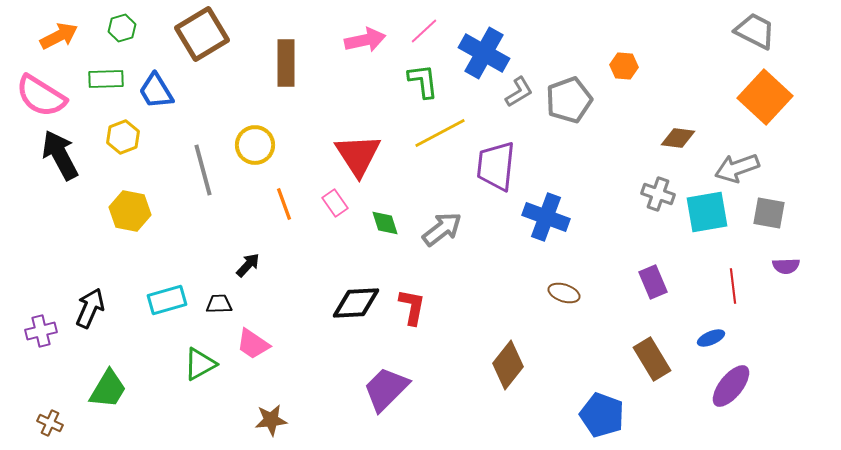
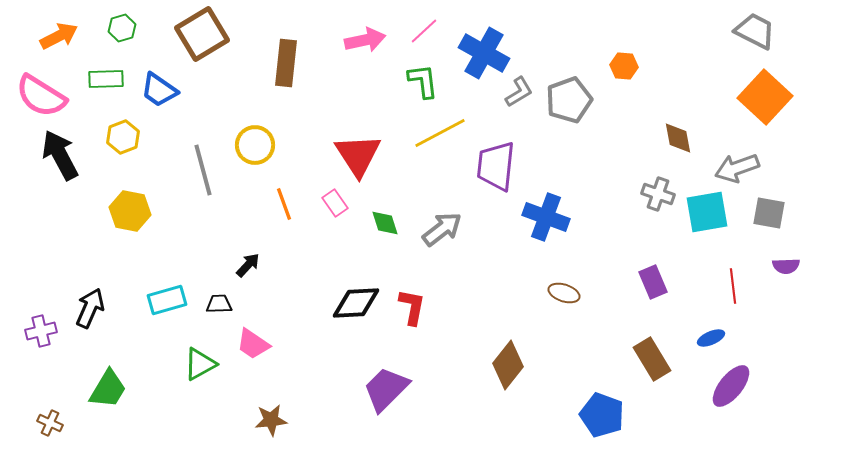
brown rectangle at (286, 63): rotated 6 degrees clockwise
blue trapezoid at (156, 91): moved 3 px right, 1 px up; rotated 24 degrees counterclockwise
brown diamond at (678, 138): rotated 72 degrees clockwise
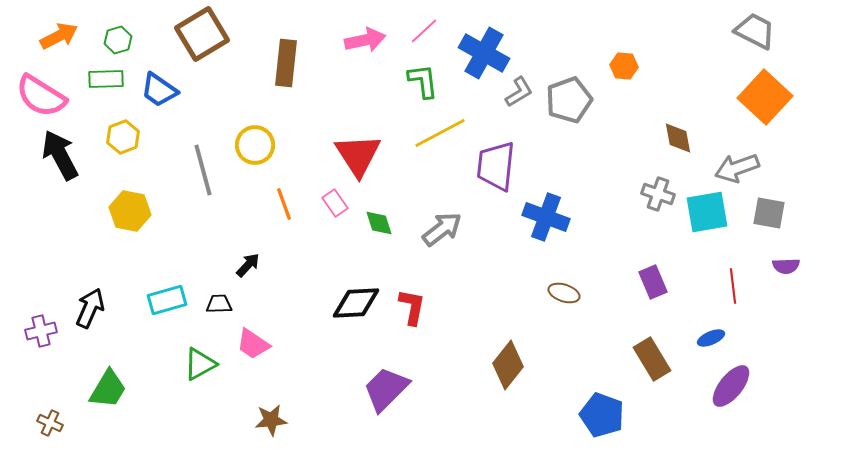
green hexagon at (122, 28): moved 4 px left, 12 px down
green diamond at (385, 223): moved 6 px left
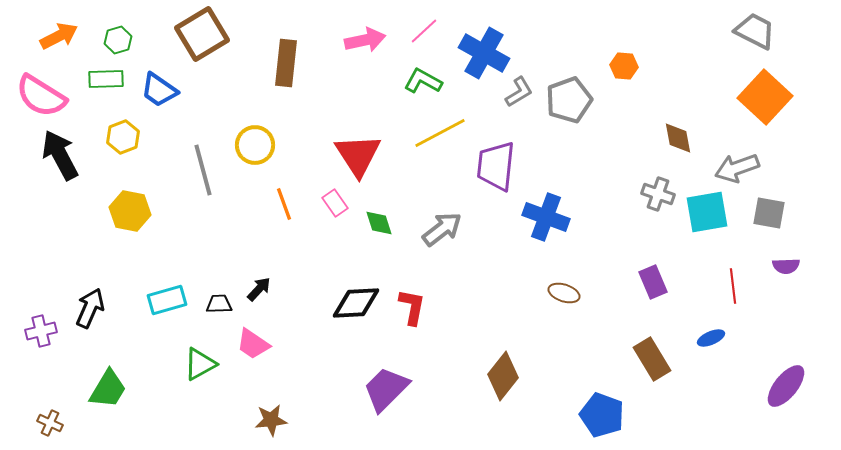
green L-shape at (423, 81): rotated 54 degrees counterclockwise
black arrow at (248, 265): moved 11 px right, 24 px down
brown diamond at (508, 365): moved 5 px left, 11 px down
purple ellipse at (731, 386): moved 55 px right
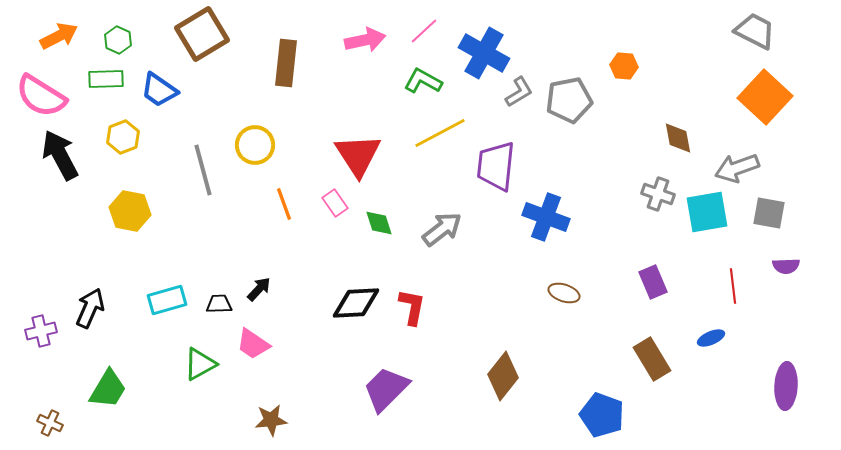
green hexagon at (118, 40): rotated 20 degrees counterclockwise
gray pentagon at (569, 100): rotated 9 degrees clockwise
purple ellipse at (786, 386): rotated 36 degrees counterclockwise
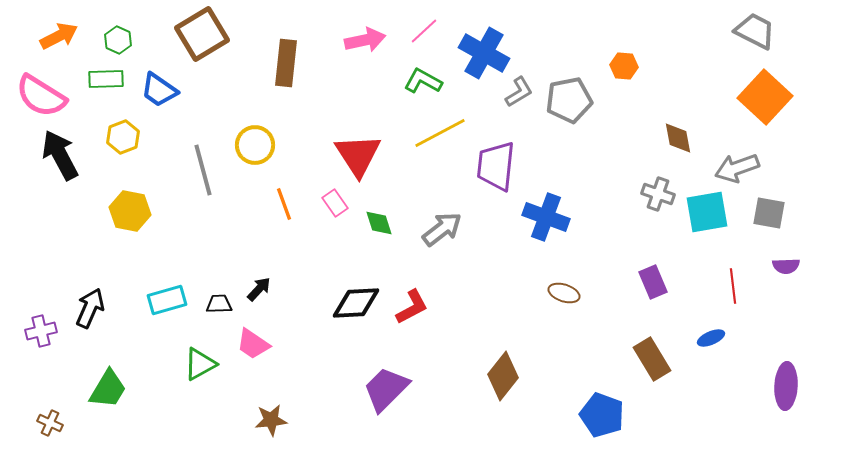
red L-shape at (412, 307): rotated 51 degrees clockwise
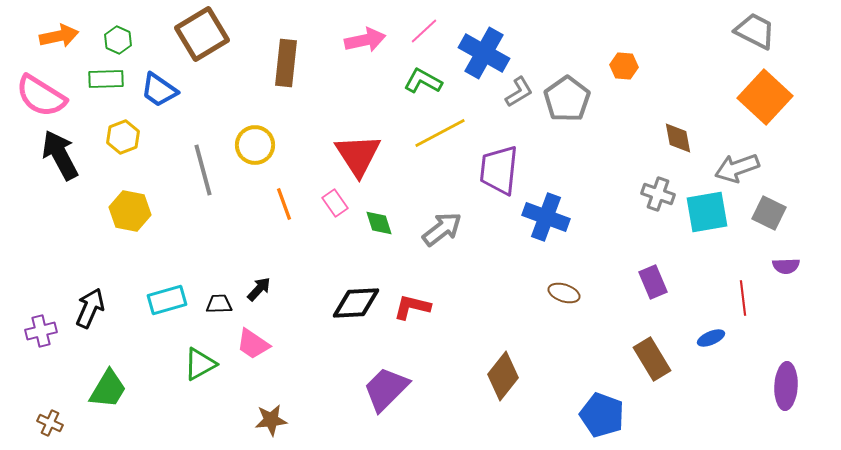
orange arrow at (59, 36): rotated 15 degrees clockwise
gray pentagon at (569, 100): moved 2 px left, 1 px up; rotated 24 degrees counterclockwise
purple trapezoid at (496, 166): moved 3 px right, 4 px down
gray square at (769, 213): rotated 16 degrees clockwise
red line at (733, 286): moved 10 px right, 12 px down
red L-shape at (412, 307): rotated 138 degrees counterclockwise
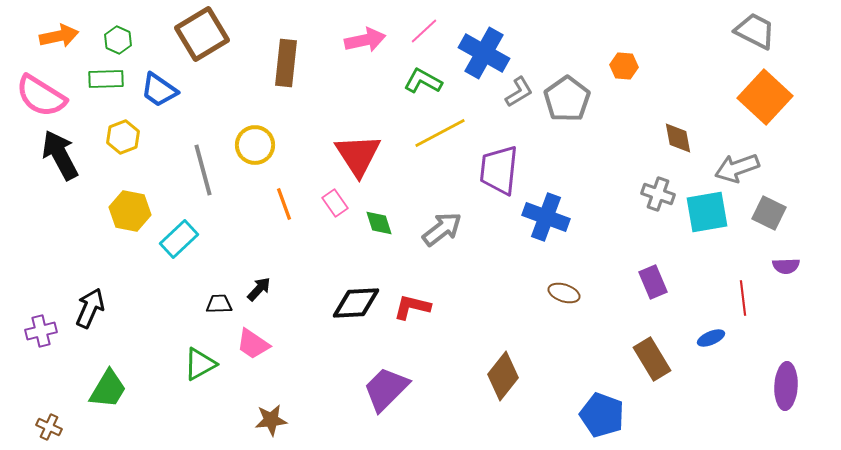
cyan rectangle at (167, 300): moved 12 px right, 61 px up; rotated 27 degrees counterclockwise
brown cross at (50, 423): moved 1 px left, 4 px down
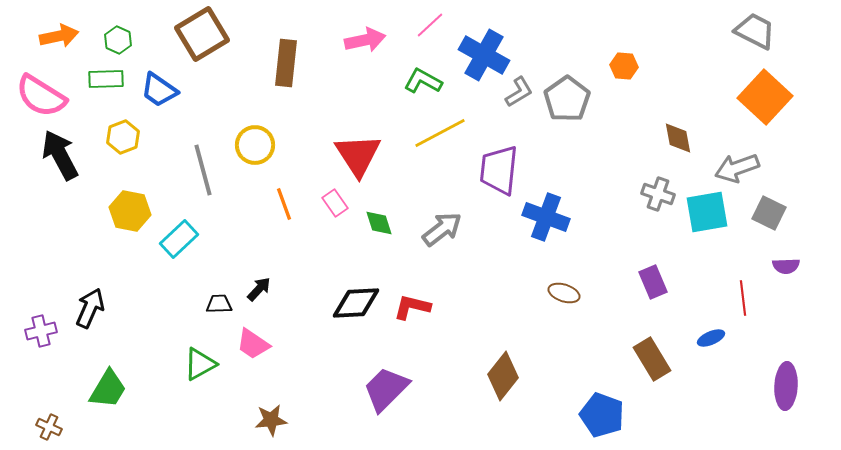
pink line at (424, 31): moved 6 px right, 6 px up
blue cross at (484, 53): moved 2 px down
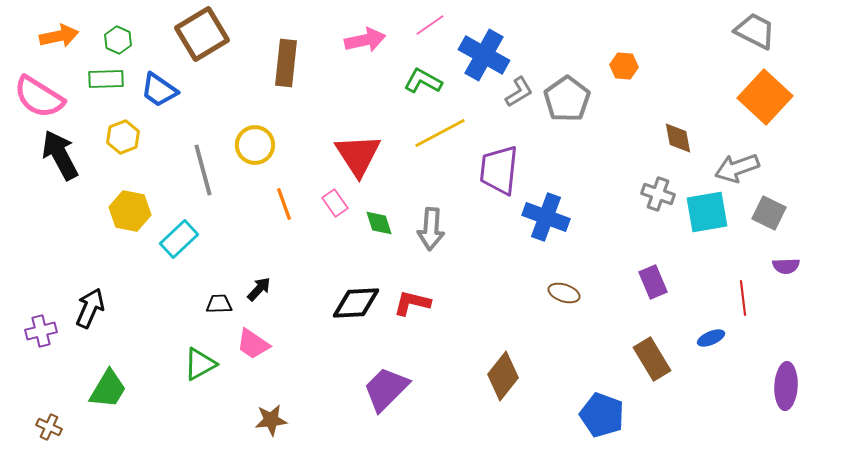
pink line at (430, 25): rotated 8 degrees clockwise
pink semicircle at (41, 96): moved 2 px left, 1 px down
gray arrow at (442, 229): moved 11 px left; rotated 132 degrees clockwise
red L-shape at (412, 307): moved 4 px up
